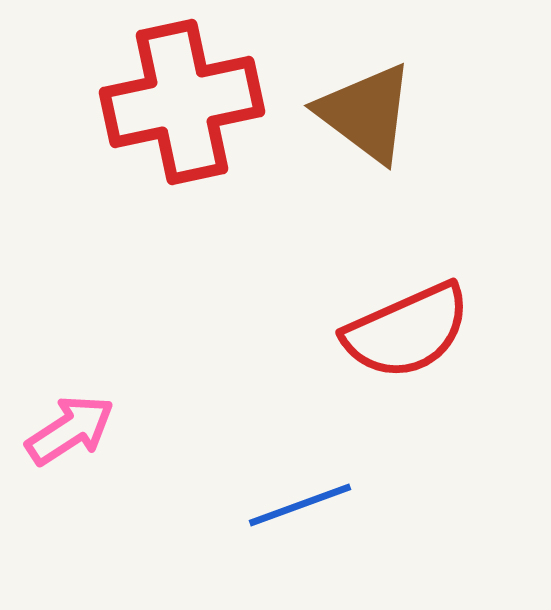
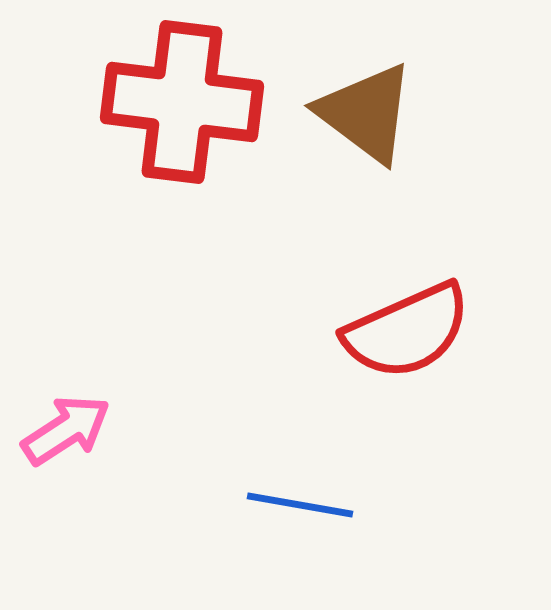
red cross: rotated 19 degrees clockwise
pink arrow: moved 4 px left
blue line: rotated 30 degrees clockwise
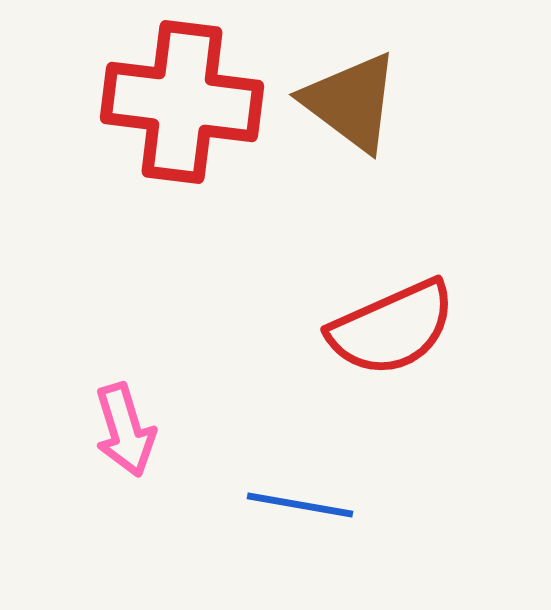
brown triangle: moved 15 px left, 11 px up
red semicircle: moved 15 px left, 3 px up
pink arrow: moved 59 px right; rotated 106 degrees clockwise
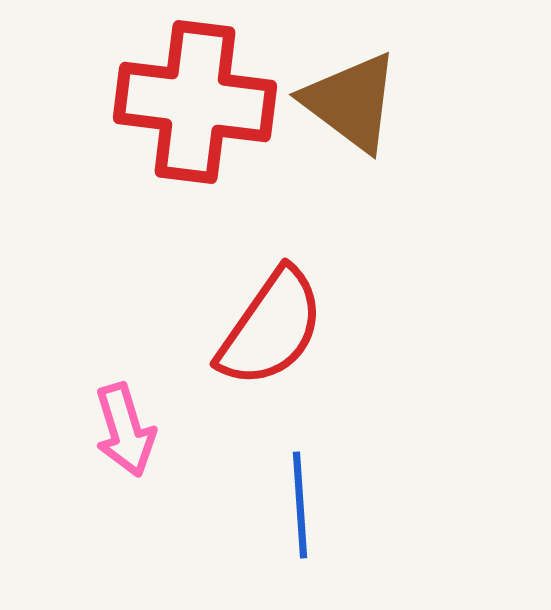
red cross: moved 13 px right
red semicircle: moved 121 px left; rotated 31 degrees counterclockwise
blue line: rotated 76 degrees clockwise
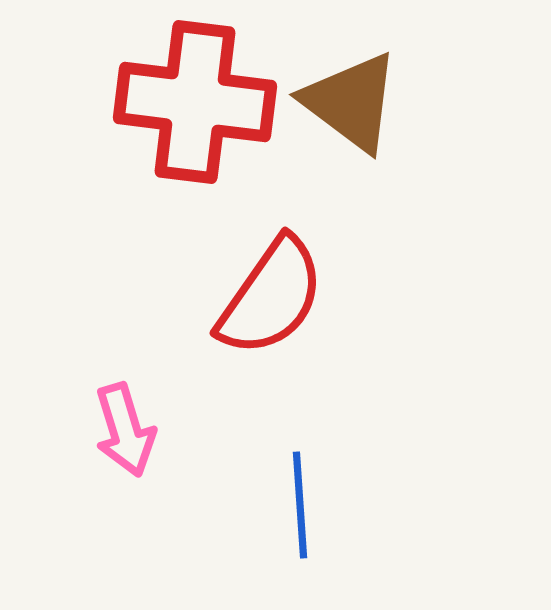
red semicircle: moved 31 px up
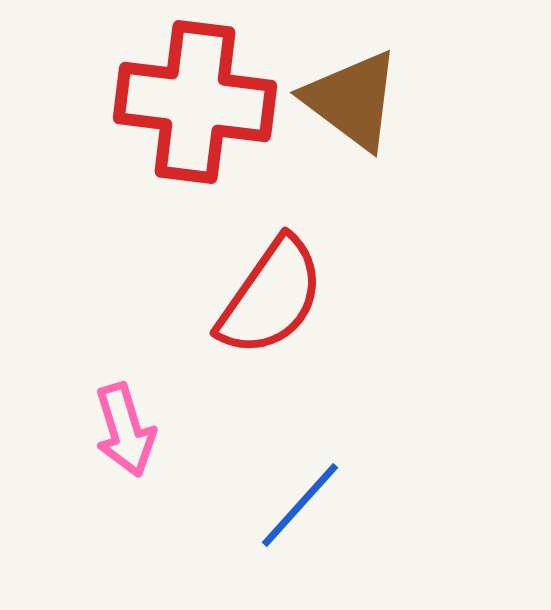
brown triangle: moved 1 px right, 2 px up
blue line: rotated 46 degrees clockwise
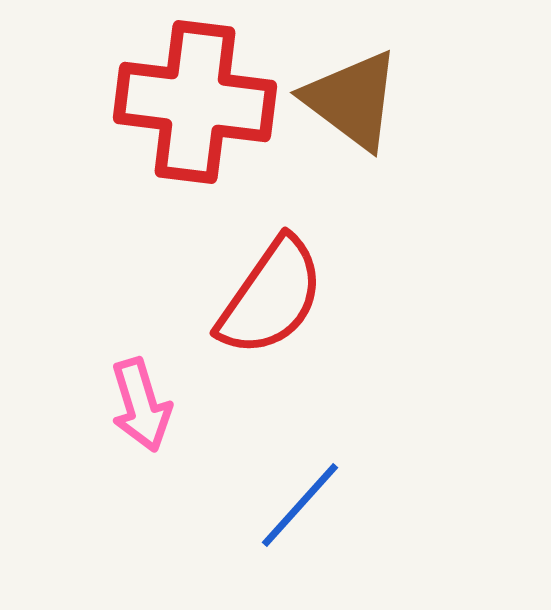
pink arrow: moved 16 px right, 25 px up
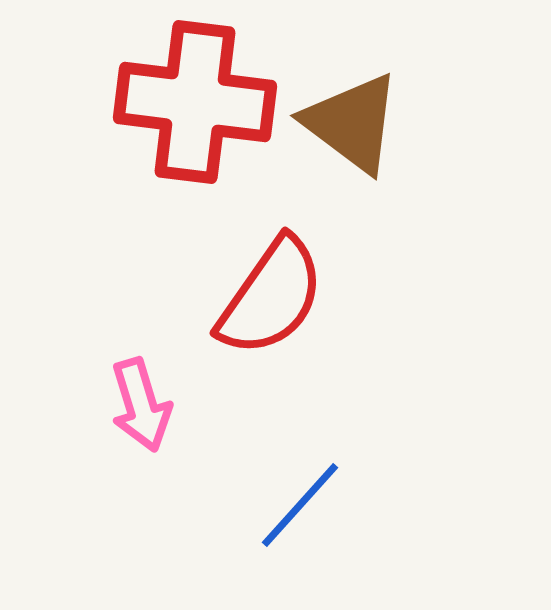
brown triangle: moved 23 px down
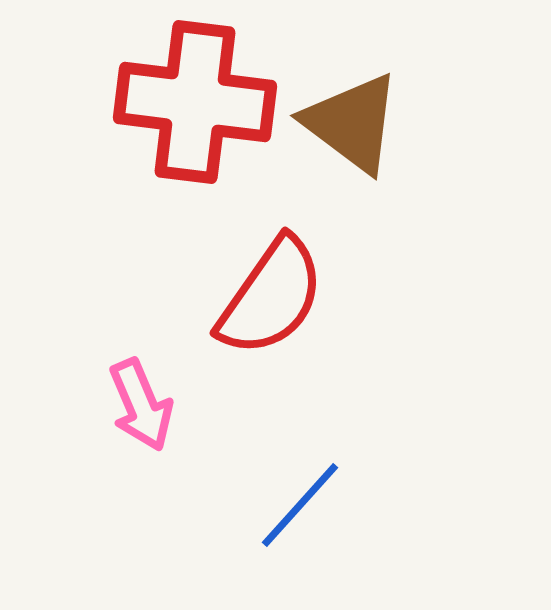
pink arrow: rotated 6 degrees counterclockwise
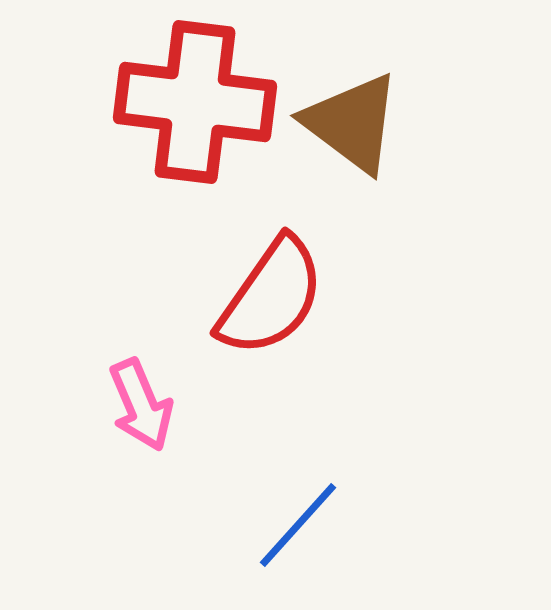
blue line: moved 2 px left, 20 px down
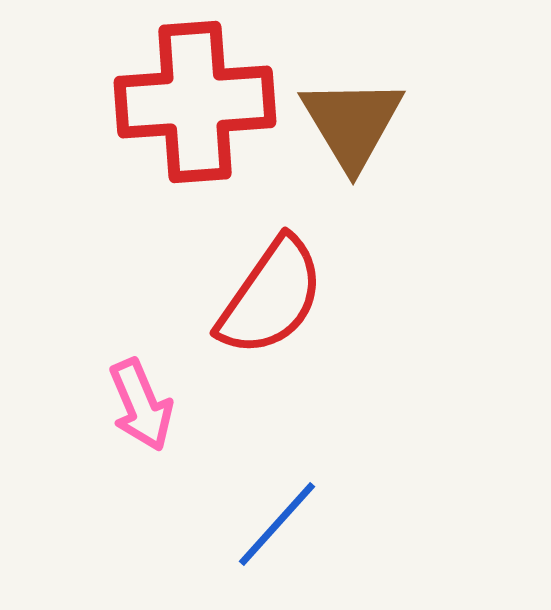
red cross: rotated 11 degrees counterclockwise
brown triangle: rotated 22 degrees clockwise
blue line: moved 21 px left, 1 px up
